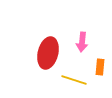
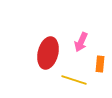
pink arrow: moved 1 px left; rotated 18 degrees clockwise
orange rectangle: moved 3 px up
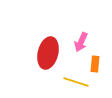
orange rectangle: moved 5 px left
yellow line: moved 2 px right, 2 px down
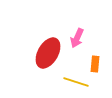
pink arrow: moved 4 px left, 4 px up
red ellipse: rotated 16 degrees clockwise
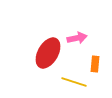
pink arrow: rotated 126 degrees counterclockwise
yellow line: moved 2 px left
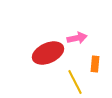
red ellipse: rotated 36 degrees clockwise
yellow line: moved 1 px right; rotated 45 degrees clockwise
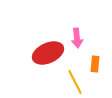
pink arrow: rotated 96 degrees clockwise
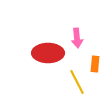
red ellipse: rotated 24 degrees clockwise
yellow line: moved 2 px right
